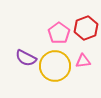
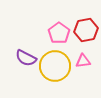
red hexagon: moved 2 px down; rotated 10 degrees clockwise
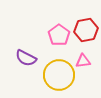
pink pentagon: moved 2 px down
yellow circle: moved 4 px right, 9 px down
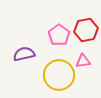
purple semicircle: moved 2 px left, 4 px up; rotated 140 degrees clockwise
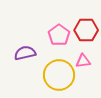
red hexagon: rotated 10 degrees clockwise
purple semicircle: moved 1 px right, 1 px up
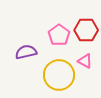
purple semicircle: moved 1 px right, 1 px up
pink triangle: moved 2 px right; rotated 35 degrees clockwise
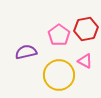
red hexagon: moved 1 px up; rotated 10 degrees counterclockwise
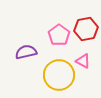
pink triangle: moved 2 px left
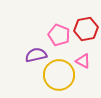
pink pentagon: rotated 15 degrees counterclockwise
purple semicircle: moved 10 px right, 3 px down
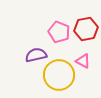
pink pentagon: moved 3 px up
